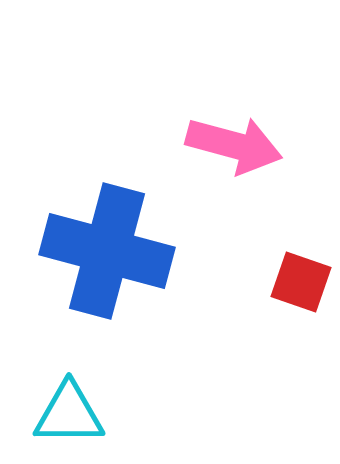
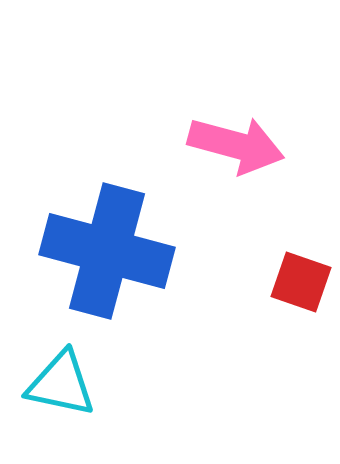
pink arrow: moved 2 px right
cyan triangle: moved 8 px left, 30 px up; rotated 12 degrees clockwise
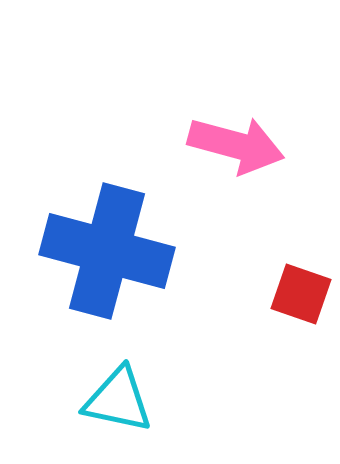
red square: moved 12 px down
cyan triangle: moved 57 px right, 16 px down
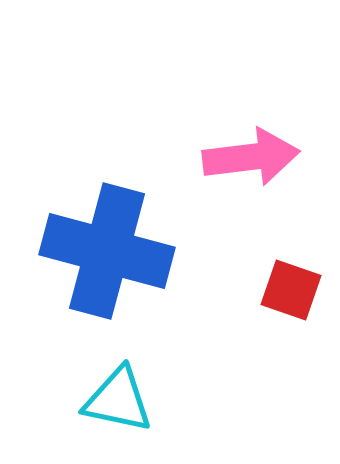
pink arrow: moved 15 px right, 12 px down; rotated 22 degrees counterclockwise
red square: moved 10 px left, 4 px up
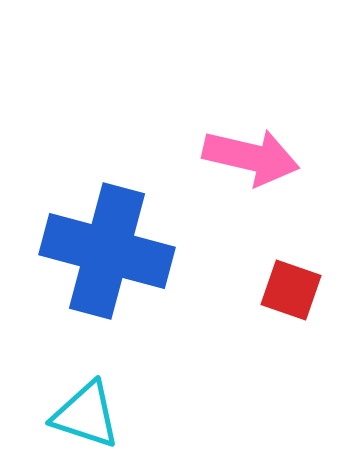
pink arrow: rotated 20 degrees clockwise
cyan triangle: moved 32 px left, 15 px down; rotated 6 degrees clockwise
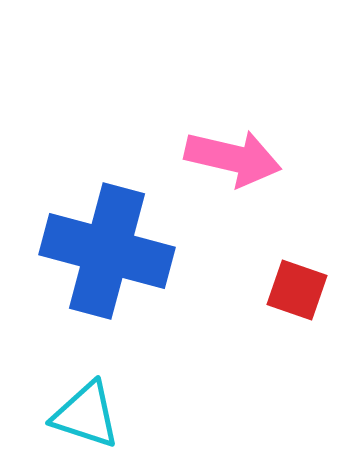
pink arrow: moved 18 px left, 1 px down
red square: moved 6 px right
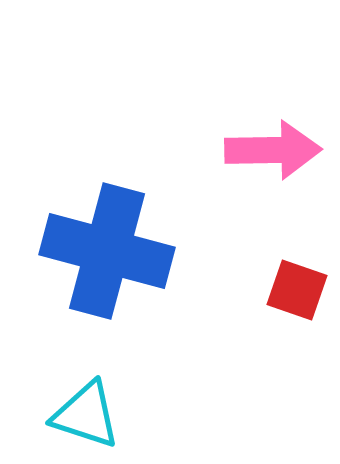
pink arrow: moved 40 px right, 8 px up; rotated 14 degrees counterclockwise
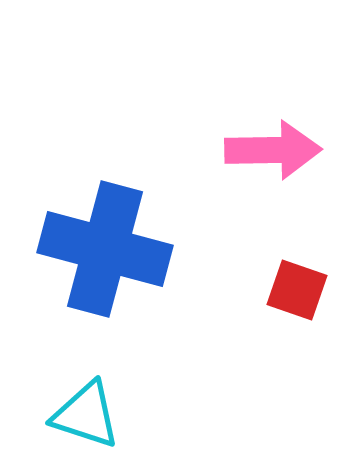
blue cross: moved 2 px left, 2 px up
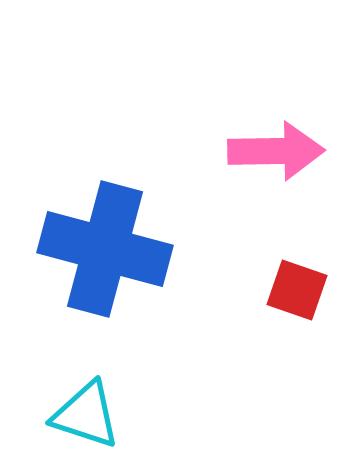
pink arrow: moved 3 px right, 1 px down
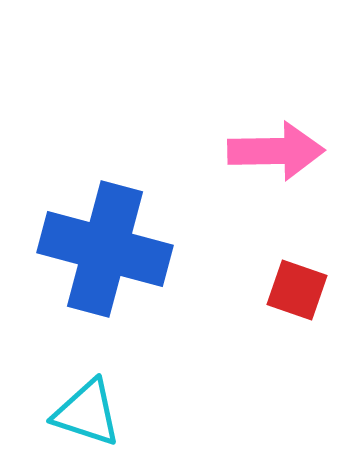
cyan triangle: moved 1 px right, 2 px up
